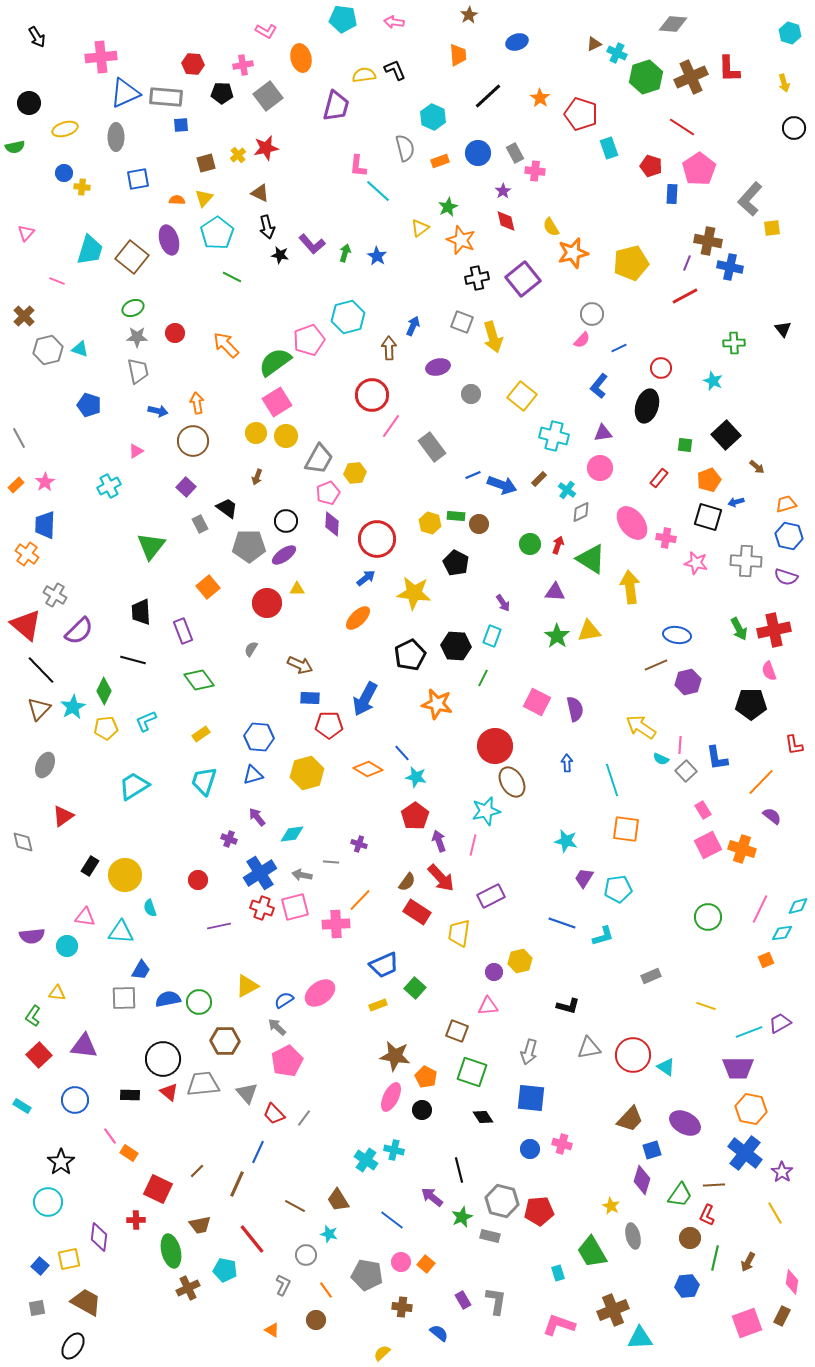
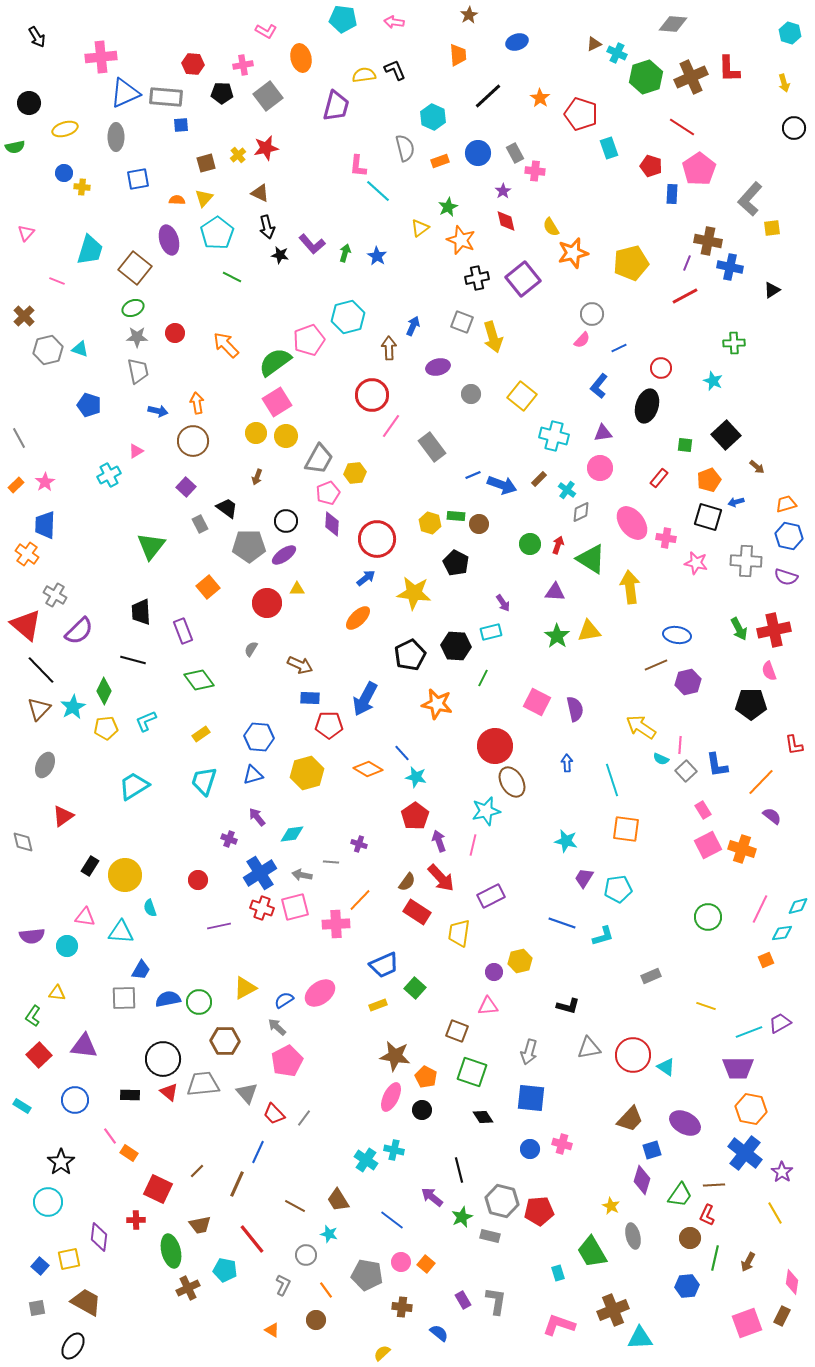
brown square at (132, 257): moved 3 px right, 11 px down
black triangle at (783, 329): moved 11 px left, 39 px up; rotated 36 degrees clockwise
cyan cross at (109, 486): moved 11 px up
cyan rectangle at (492, 636): moved 1 px left, 4 px up; rotated 55 degrees clockwise
blue L-shape at (717, 758): moved 7 px down
yellow triangle at (247, 986): moved 2 px left, 2 px down
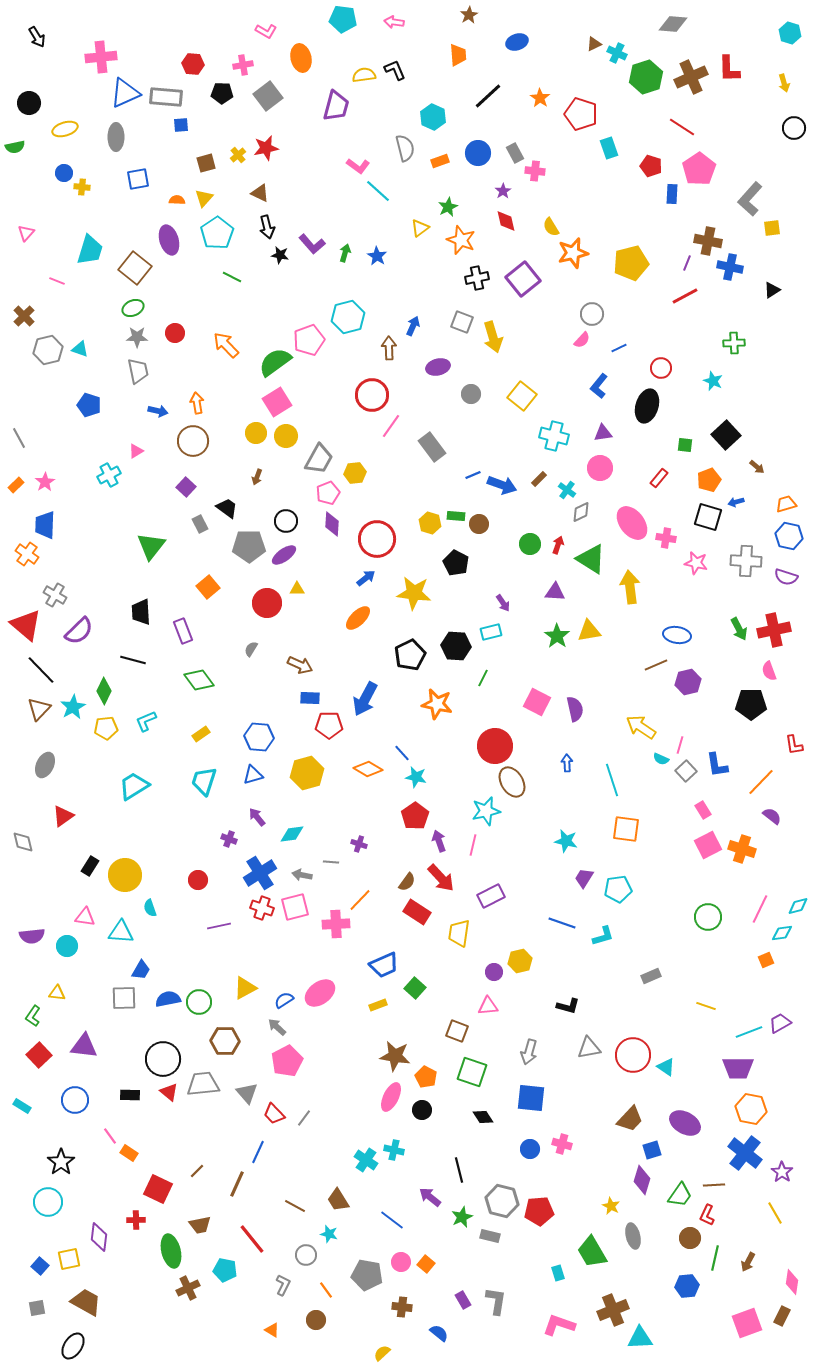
pink L-shape at (358, 166): rotated 60 degrees counterclockwise
pink line at (680, 745): rotated 12 degrees clockwise
purple arrow at (432, 1197): moved 2 px left
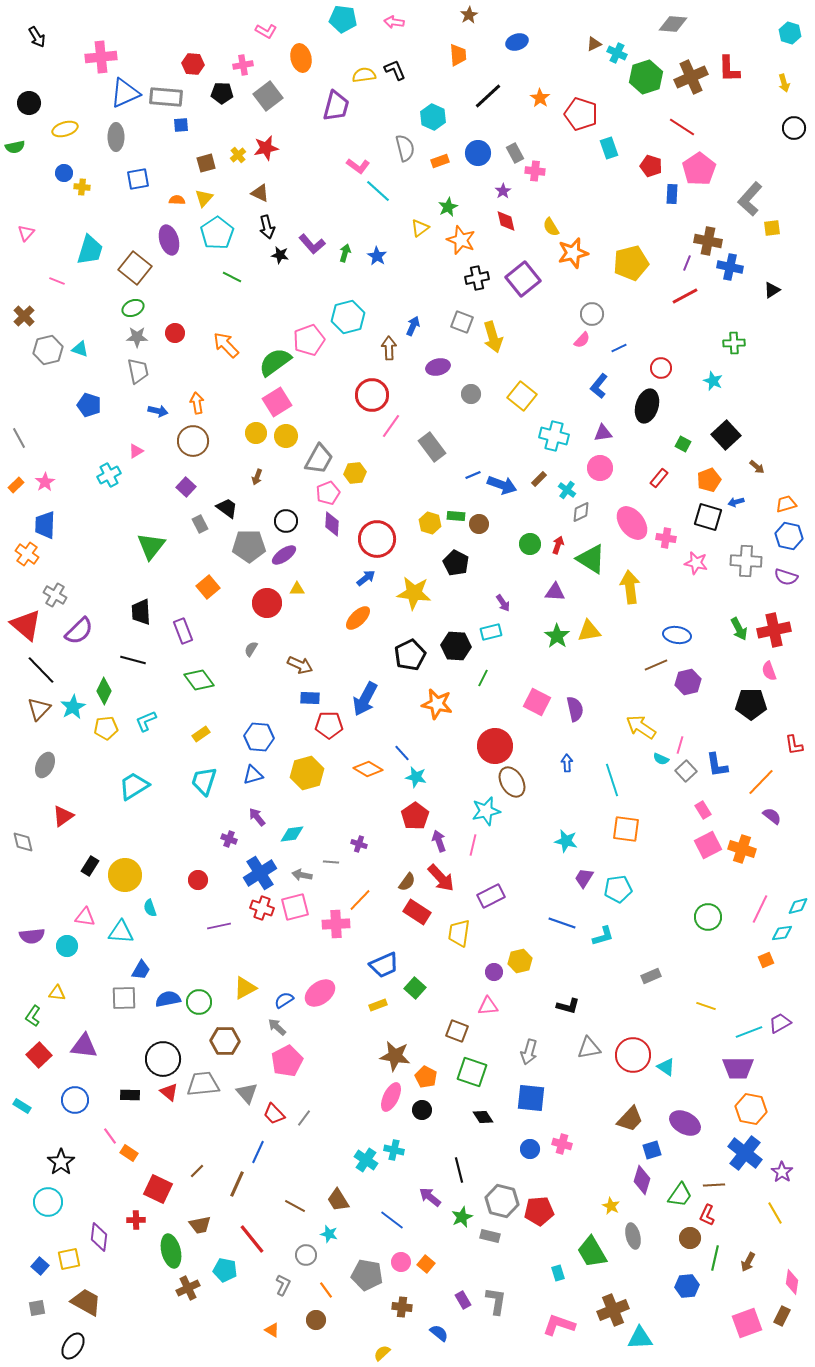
green square at (685, 445): moved 2 px left, 1 px up; rotated 21 degrees clockwise
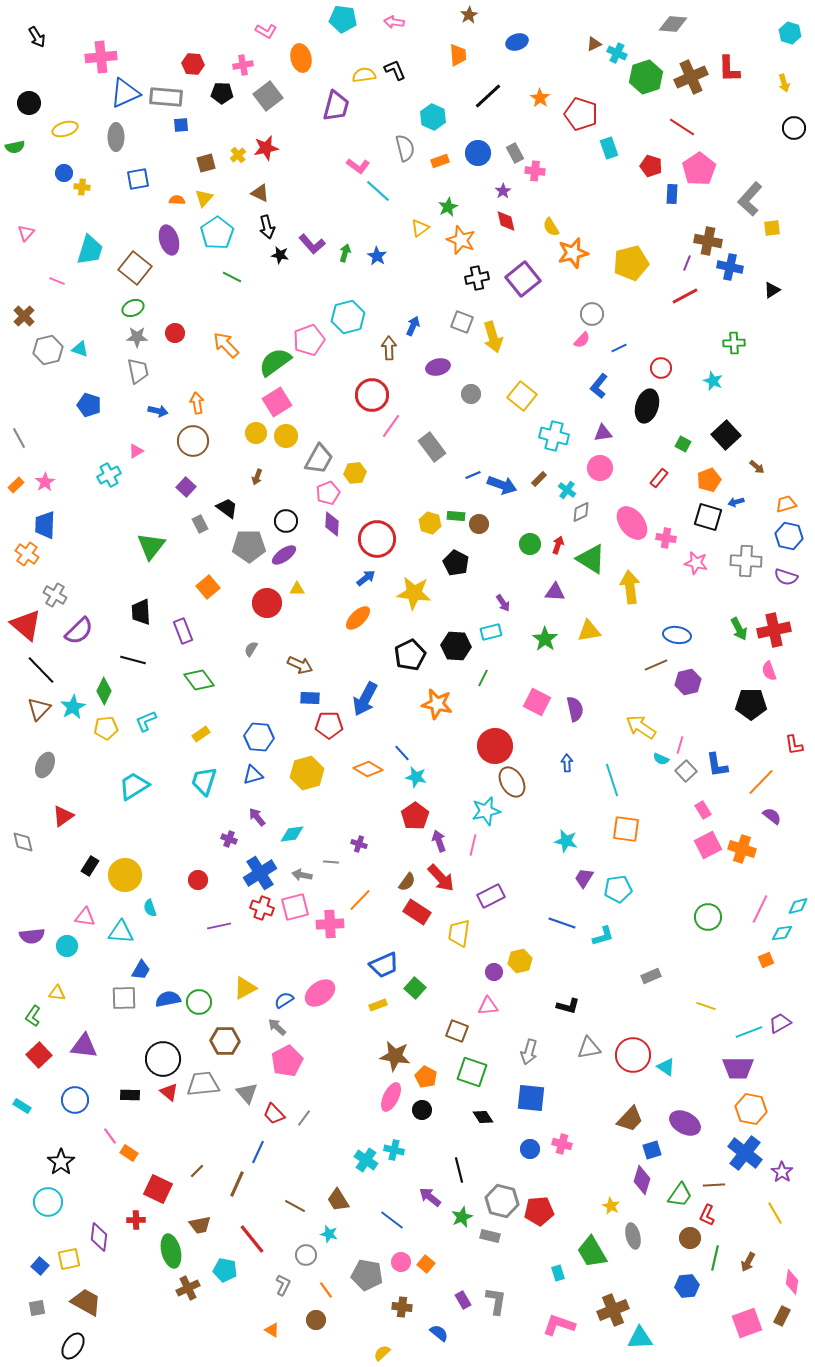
green star at (557, 636): moved 12 px left, 3 px down
pink cross at (336, 924): moved 6 px left
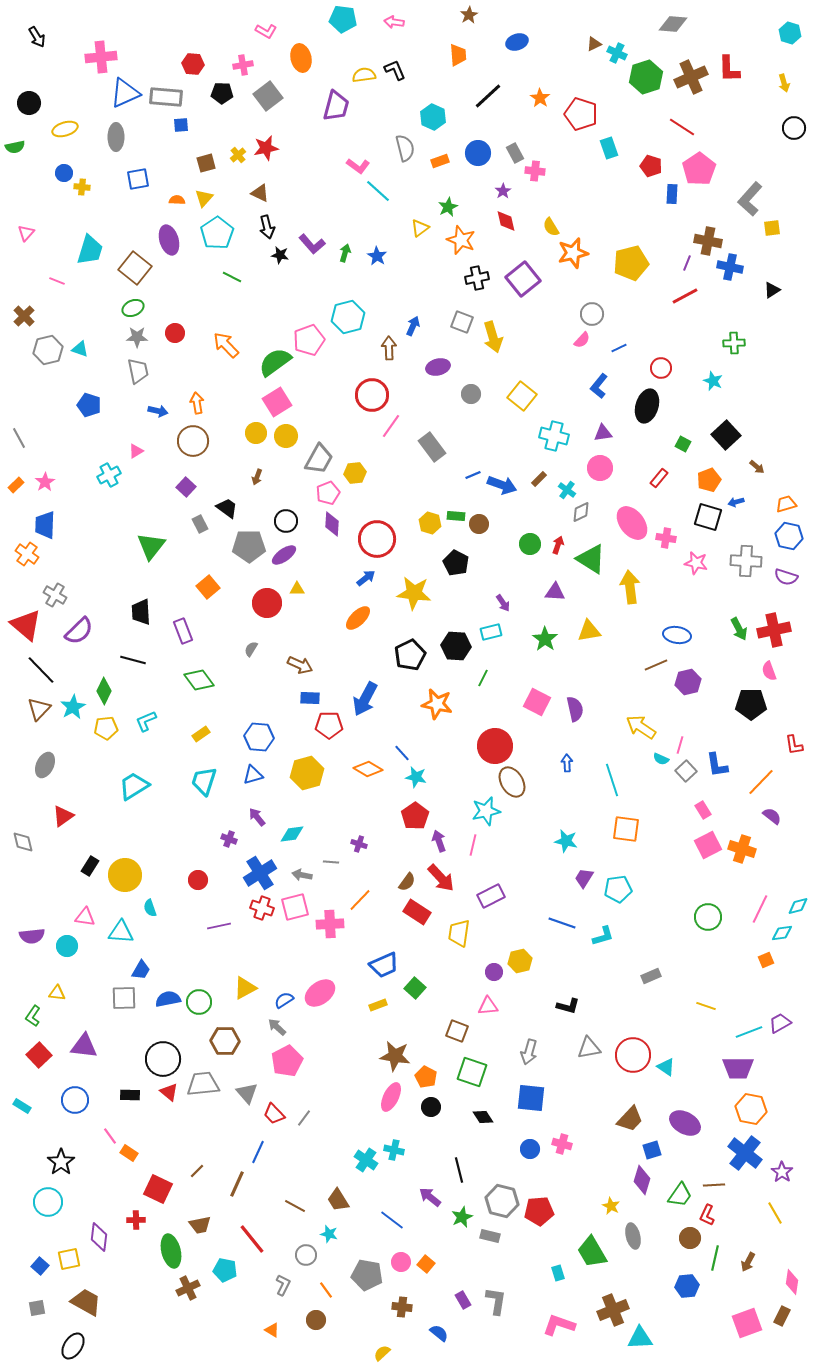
black circle at (422, 1110): moved 9 px right, 3 px up
